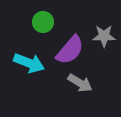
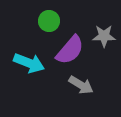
green circle: moved 6 px right, 1 px up
gray arrow: moved 1 px right, 2 px down
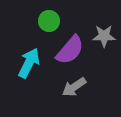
cyan arrow: rotated 84 degrees counterclockwise
gray arrow: moved 7 px left, 2 px down; rotated 115 degrees clockwise
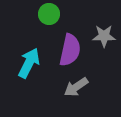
green circle: moved 7 px up
purple semicircle: rotated 28 degrees counterclockwise
gray arrow: moved 2 px right
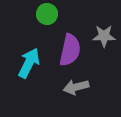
green circle: moved 2 px left
gray arrow: rotated 20 degrees clockwise
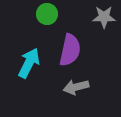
gray star: moved 19 px up
